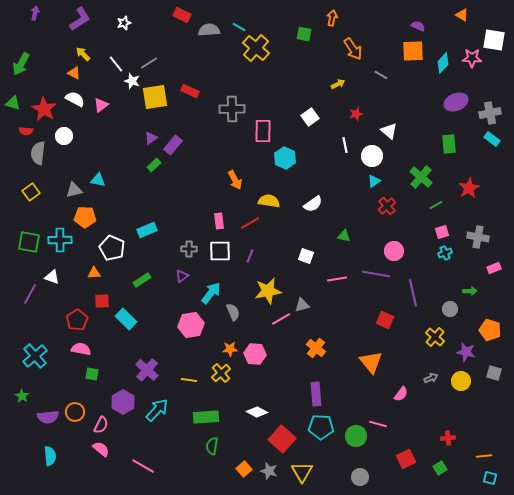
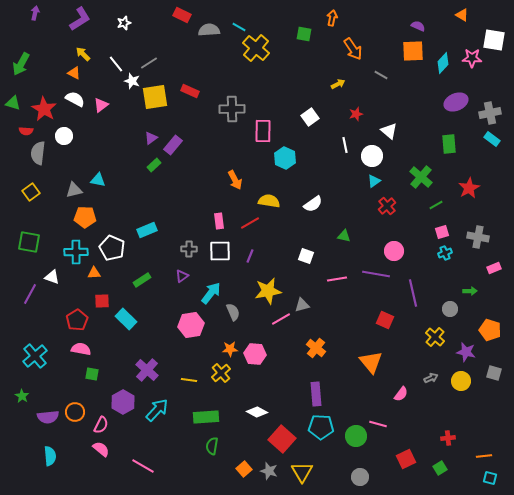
cyan cross at (60, 240): moved 16 px right, 12 px down
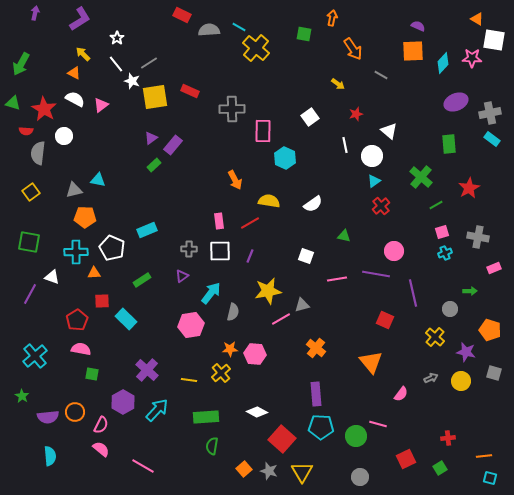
orange triangle at (462, 15): moved 15 px right, 4 px down
white star at (124, 23): moved 7 px left, 15 px down; rotated 16 degrees counterclockwise
yellow arrow at (338, 84): rotated 64 degrees clockwise
red cross at (387, 206): moved 6 px left
gray semicircle at (233, 312): rotated 36 degrees clockwise
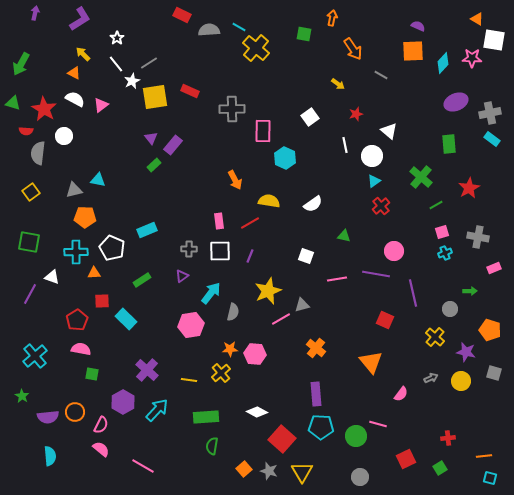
white star at (132, 81): rotated 28 degrees clockwise
purple triangle at (151, 138): rotated 32 degrees counterclockwise
yellow star at (268, 291): rotated 12 degrees counterclockwise
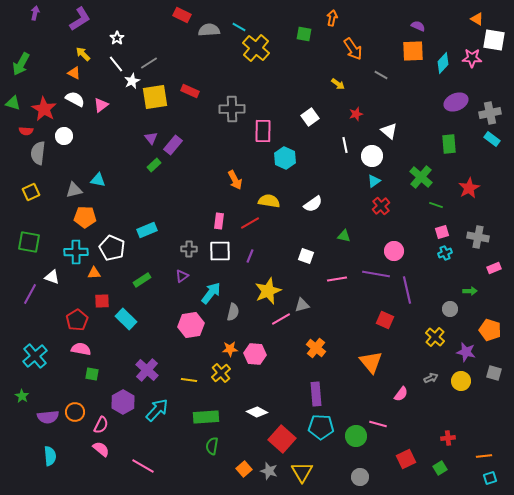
yellow square at (31, 192): rotated 12 degrees clockwise
green line at (436, 205): rotated 48 degrees clockwise
pink rectangle at (219, 221): rotated 14 degrees clockwise
purple line at (413, 293): moved 6 px left, 3 px up
cyan square at (490, 478): rotated 32 degrees counterclockwise
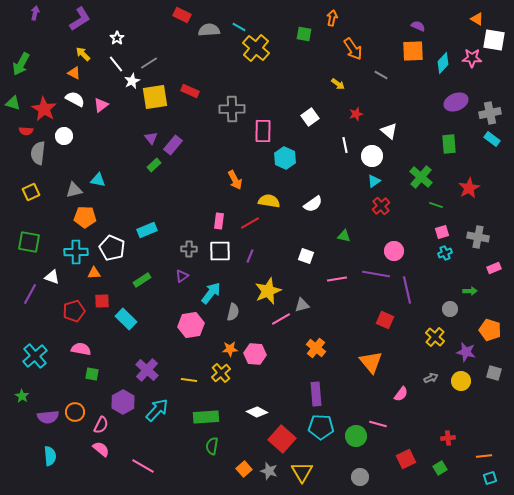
red pentagon at (77, 320): moved 3 px left, 9 px up; rotated 15 degrees clockwise
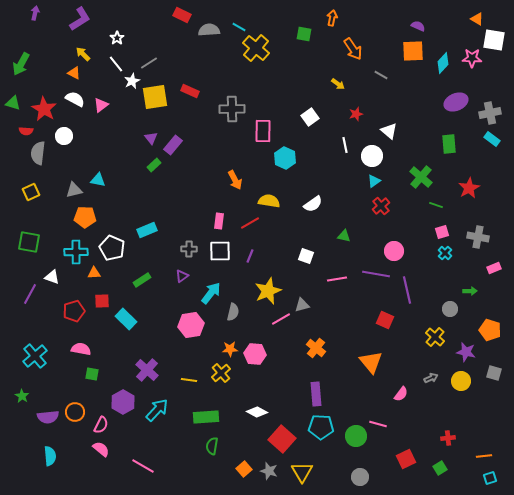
cyan cross at (445, 253): rotated 24 degrees counterclockwise
